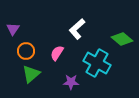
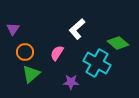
green diamond: moved 4 px left, 4 px down
orange circle: moved 1 px left, 1 px down
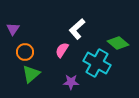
pink semicircle: moved 5 px right, 3 px up
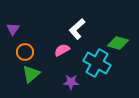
green diamond: rotated 25 degrees counterclockwise
pink semicircle: rotated 28 degrees clockwise
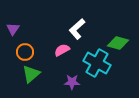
purple star: moved 1 px right
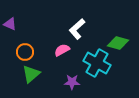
purple triangle: moved 3 px left, 5 px up; rotated 40 degrees counterclockwise
